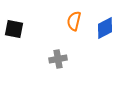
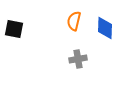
blue diamond: rotated 60 degrees counterclockwise
gray cross: moved 20 px right
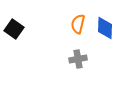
orange semicircle: moved 4 px right, 3 px down
black square: rotated 24 degrees clockwise
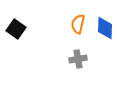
black square: moved 2 px right
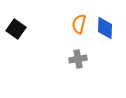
orange semicircle: moved 1 px right
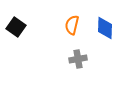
orange semicircle: moved 7 px left, 1 px down
black square: moved 2 px up
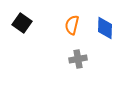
black square: moved 6 px right, 4 px up
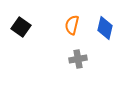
black square: moved 1 px left, 4 px down
blue diamond: rotated 10 degrees clockwise
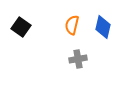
blue diamond: moved 2 px left, 1 px up
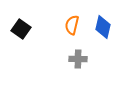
black square: moved 2 px down
gray cross: rotated 12 degrees clockwise
